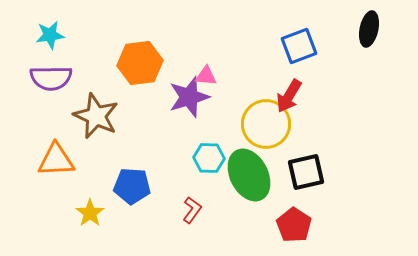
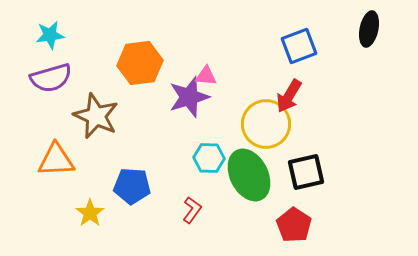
purple semicircle: rotated 15 degrees counterclockwise
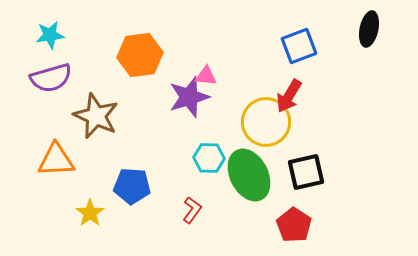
orange hexagon: moved 8 px up
yellow circle: moved 2 px up
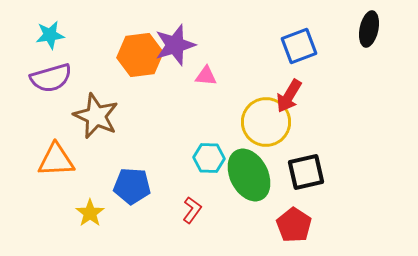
purple star: moved 14 px left, 52 px up
